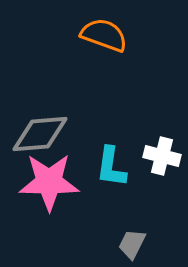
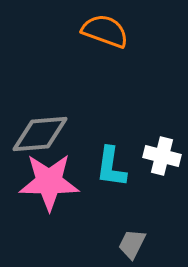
orange semicircle: moved 1 px right, 4 px up
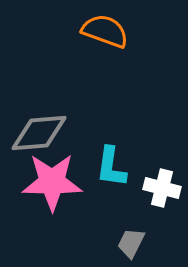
gray diamond: moved 1 px left, 1 px up
white cross: moved 32 px down
pink star: moved 3 px right
gray trapezoid: moved 1 px left, 1 px up
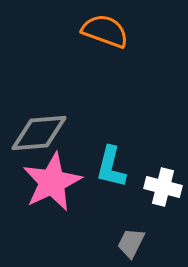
cyan L-shape: rotated 6 degrees clockwise
pink star: rotated 26 degrees counterclockwise
white cross: moved 1 px right, 1 px up
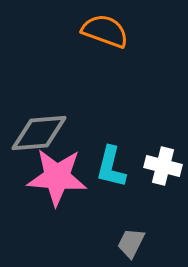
pink star: moved 5 px right, 5 px up; rotated 30 degrees clockwise
white cross: moved 21 px up
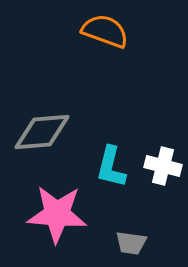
gray diamond: moved 3 px right, 1 px up
pink star: moved 37 px down
gray trapezoid: rotated 108 degrees counterclockwise
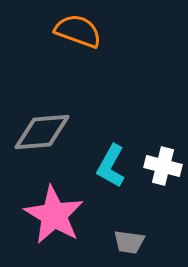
orange semicircle: moved 27 px left
cyan L-shape: moved 1 px up; rotated 15 degrees clockwise
pink star: moved 3 px left, 1 px down; rotated 26 degrees clockwise
gray trapezoid: moved 2 px left, 1 px up
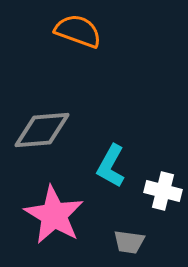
gray diamond: moved 2 px up
white cross: moved 25 px down
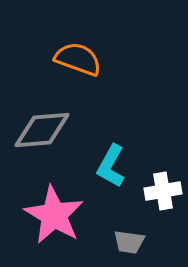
orange semicircle: moved 28 px down
white cross: rotated 24 degrees counterclockwise
